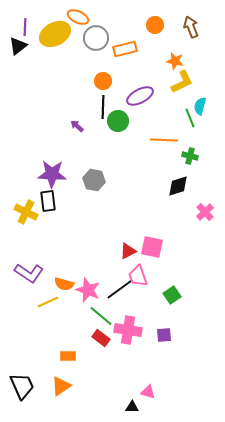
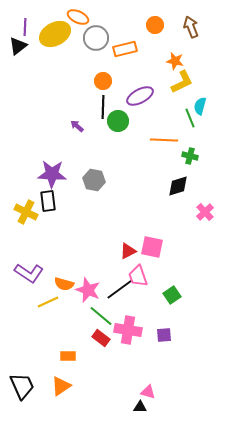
black triangle at (132, 407): moved 8 px right
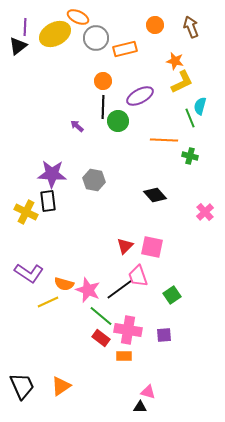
black diamond at (178, 186): moved 23 px left, 9 px down; rotated 65 degrees clockwise
red triangle at (128, 251): moved 3 px left, 5 px up; rotated 18 degrees counterclockwise
orange rectangle at (68, 356): moved 56 px right
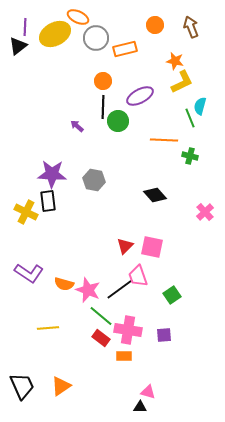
yellow line at (48, 302): moved 26 px down; rotated 20 degrees clockwise
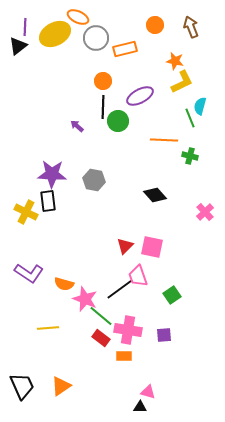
pink star at (88, 290): moved 3 px left, 9 px down
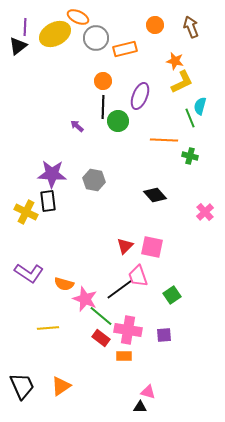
purple ellipse at (140, 96): rotated 40 degrees counterclockwise
